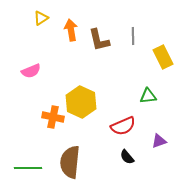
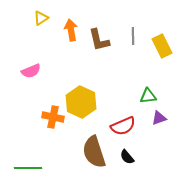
yellow rectangle: moved 1 px left, 11 px up
purple triangle: moved 23 px up
brown semicircle: moved 24 px right, 10 px up; rotated 24 degrees counterclockwise
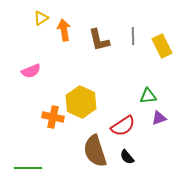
orange arrow: moved 7 px left
red semicircle: rotated 10 degrees counterclockwise
brown semicircle: moved 1 px right, 1 px up
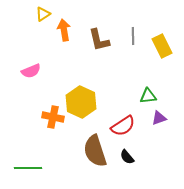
yellow triangle: moved 2 px right, 4 px up
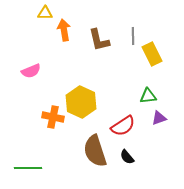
yellow triangle: moved 2 px right, 1 px up; rotated 35 degrees clockwise
yellow rectangle: moved 10 px left, 8 px down
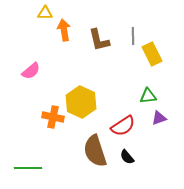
pink semicircle: rotated 18 degrees counterclockwise
